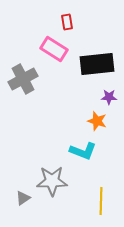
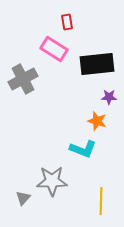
cyan L-shape: moved 2 px up
gray triangle: rotated 14 degrees counterclockwise
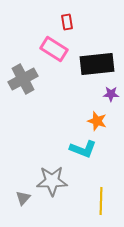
purple star: moved 2 px right, 3 px up
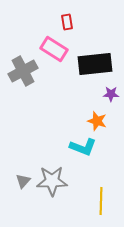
black rectangle: moved 2 px left
gray cross: moved 8 px up
cyan L-shape: moved 2 px up
gray triangle: moved 17 px up
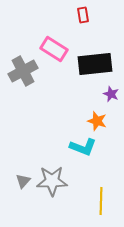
red rectangle: moved 16 px right, 7 px up
purple star: rotated 21 degrees clockwise
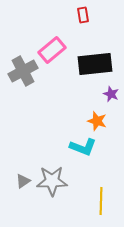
pink rectangle: moved 2 px left, 1 px down; rotated 72 degrees counterclockwise
gray triangle: rotated 14 degrees clockwise
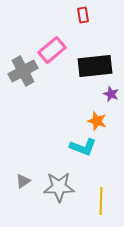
black rectangle: moved 2 px down
gray star: moved 7 px right, 6 px down
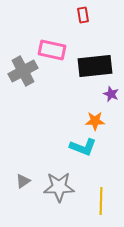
pink rectangle: rotated 52 degrees clockwise
orange star: moved 2 px left; rotated 18 degrees counterclockwise
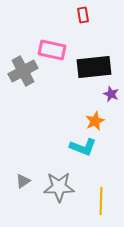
black rectangle: moved 1 px left, 1 px down
orange star: rotated 24 degrees counterclockwise
